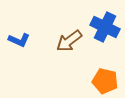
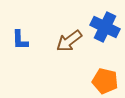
blue L-shape: moved 1 px right; rotated 65 degrees clockwise
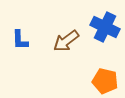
brown arrow: moved 3 px left
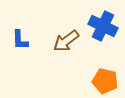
blue cross: moved 2 px left, 1 px up
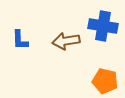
blue cross: rotated 16 degrees counterclockwise
brown arrow: rotated 28 degrees clockwise
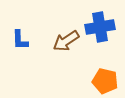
blue cross: moved 3 px left, 1 px down; rotated 20 degrees counterclockwise
brown arrow: rotated 24 degrees counterclockwise
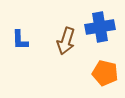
brown arrow: rotated 40 degrees counterclockwise
orange pentagon: moved 8 px up
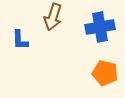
brown arrow: moved 13 px left, 24 px up
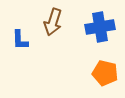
brown arrow: moved 5 px down
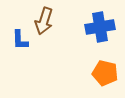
brown arrow: moved 9 px left, 1 px up
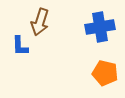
brown arrow: moved 4 px left, 1 px down
blue L-shape: moved 6 px down
